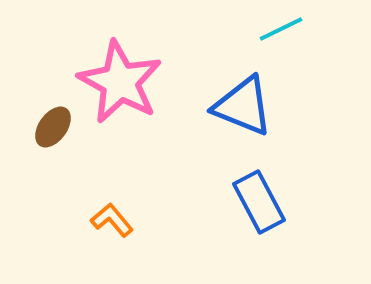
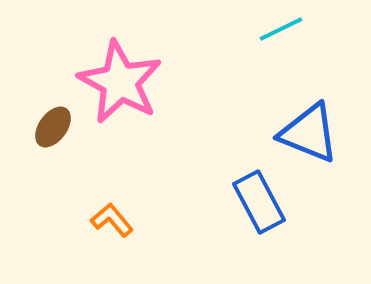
blue triangle: moved 66 px right, 27 px down
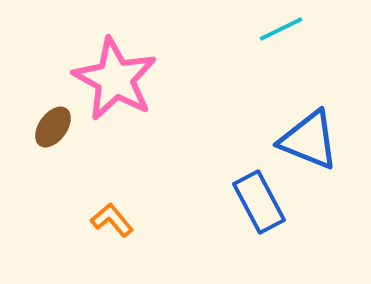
pink star: moved 5 px left, 3 px up
blue triangle: moved 7 px down
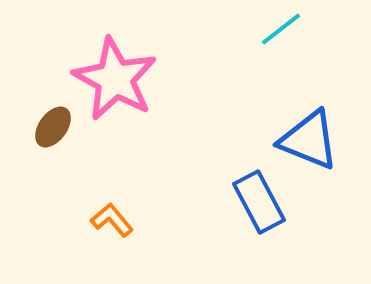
cyan line: rotated 12 degrees counterclockwise
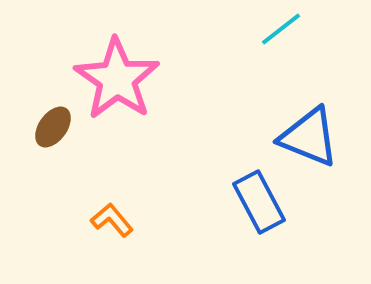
pink star: moved 2 px right; rotated 6 degrees clockwise
blue triangle: moved 3 px up
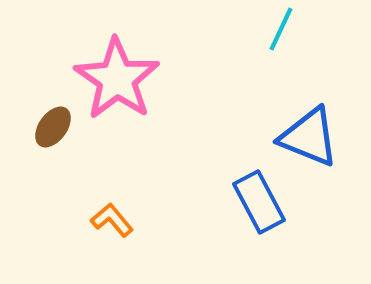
cyan line: rotated 27 degrees counterclockwise
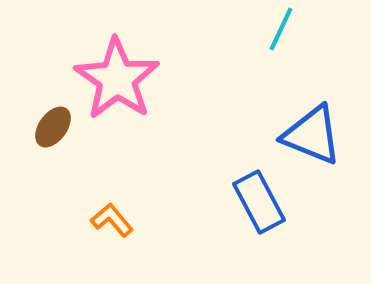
blue triangle: moved 3 px right, 2 px up
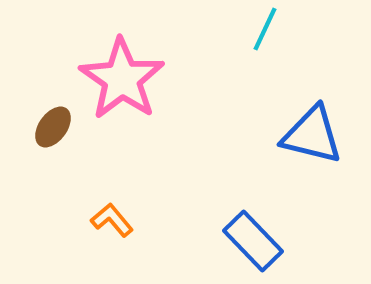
cyan line: moved 16 px left
pink star: moved 5 px right
blue triangle: rotated 8 degrees counterclockwise
blue rectangle: moved 6 px left, 39 px down; rotated 16 degrees counterclockwise
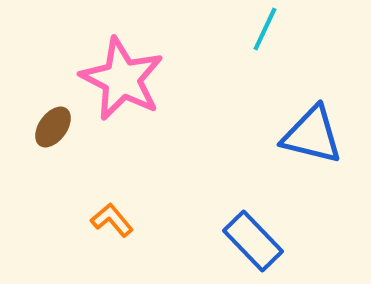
pink star: rotated 8 degrees counterclockwise
